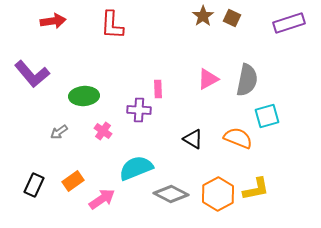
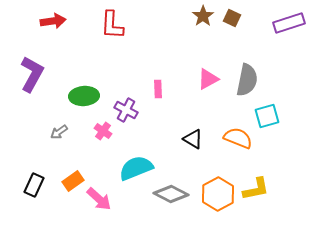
purple L-shape: rotated 111 degrees counterclockwise
purple cross: moved 13 px left; rotated 25 degrees clockwise
pink arrow: moved 3 px left; rotated 76 degrees clockwise
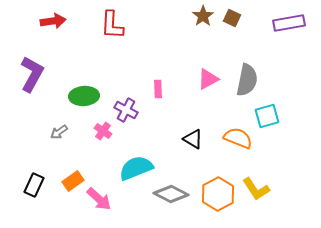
purple rectangle: rotated 8 degrees clockwise
yellow L-shape: rotated 68 degrees clockwise
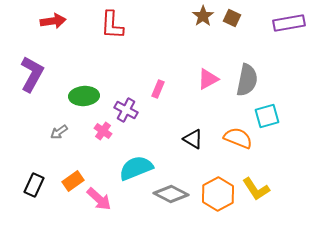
pink rectangle: rotated 24 degrees clockwise
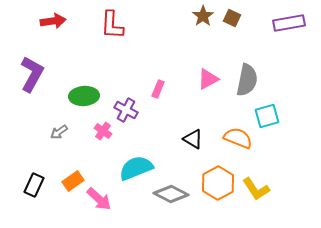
orange hexagon: moved 11 px up
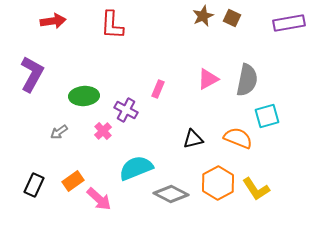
brown star: rotated 10 degrees clockwise
pink cross: rotated 12 degrees clockwise
black triangle: rotated 45 degrees counterclockwise
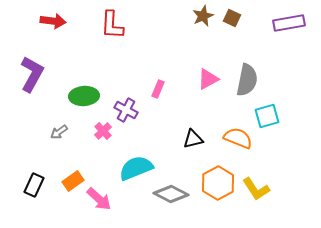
red arrow: rotated 15 degrees clockwise
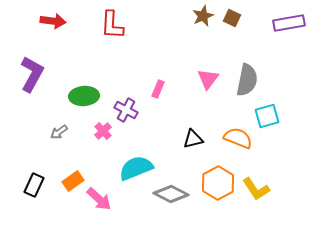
pink triangle: rotated 25 degrees counterclockwise
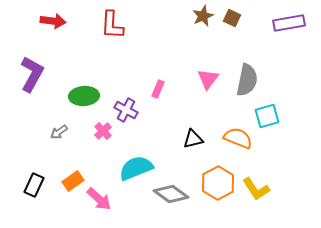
gray diamond: rotated 8 degrees clockwise
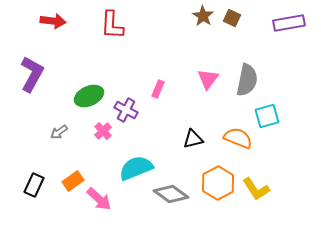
brown star: rotated 15 degrees counterclockwise
green ellipse: moved 5 px right; rotated 20 degrees counterclockwise
